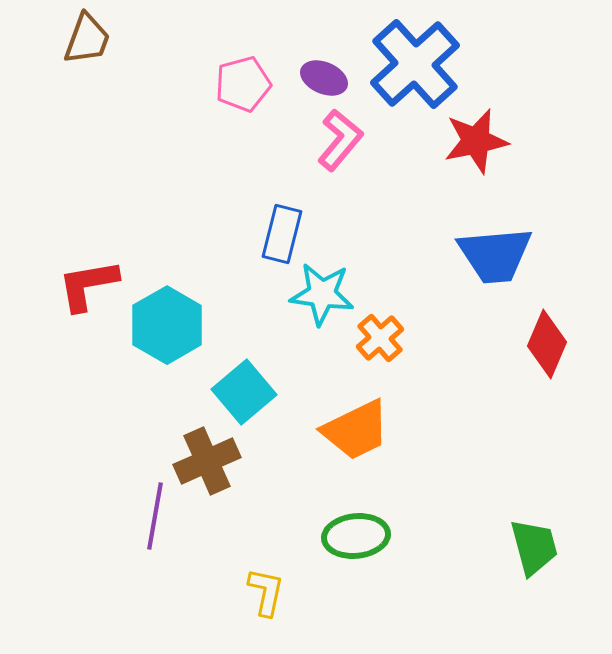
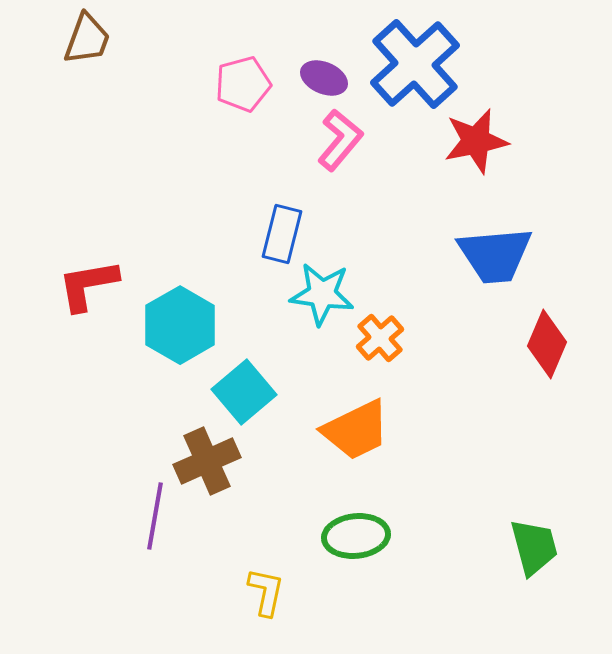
cyan hexagon: moved 13 px right
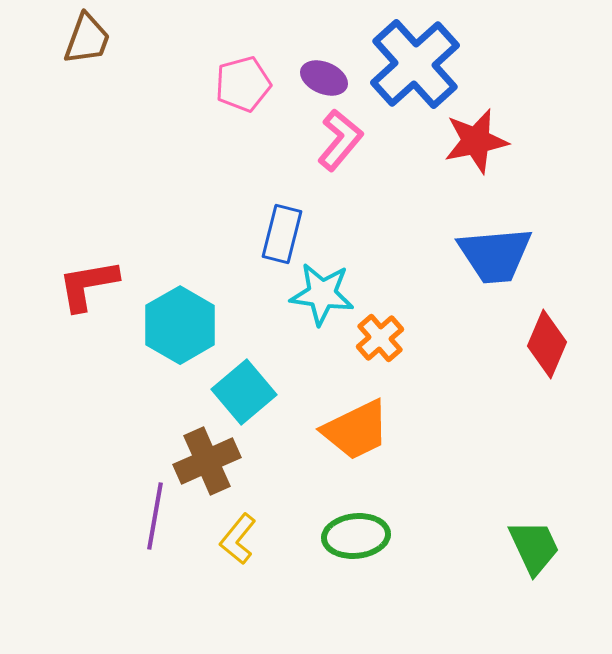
green trapezoid: rotated 10 degrees counterclockwise
yellow L-shape: moved 28 px left, 53 px up; rotated 153 degrees counterclockwise
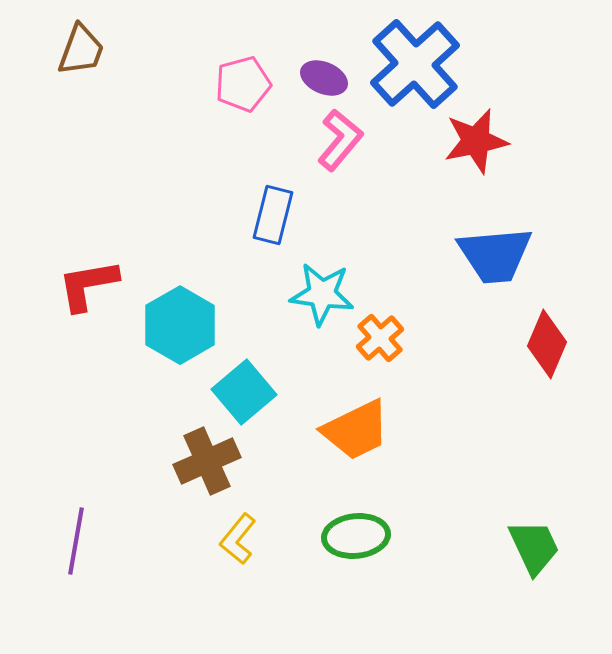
brown trapezoid: moved 6 px left, 11 px down
blue rectangle: moved 9 px left, 19 px up
purple line: moved 79 px left, 25 px down
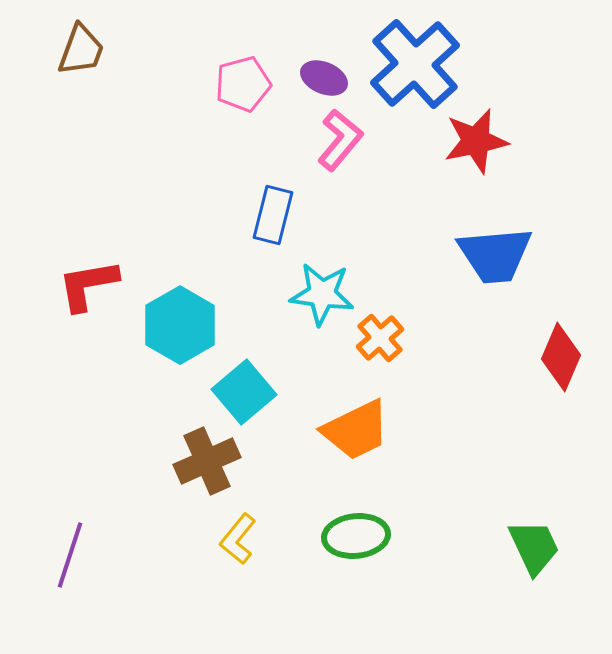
red diamond: moved 14 px right, 13 px down
purple line: moved 6 px left, 14 px down; rotated 8 degrees clockwise
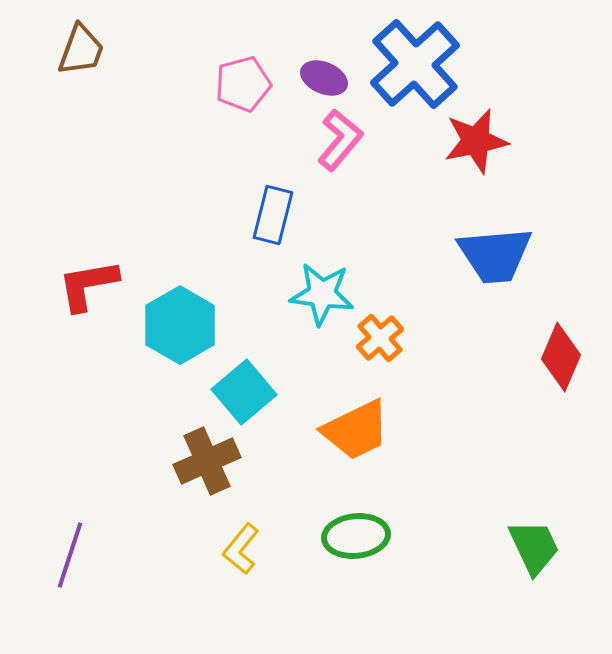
yellow L-shape: moved 3 px right, 10 px down
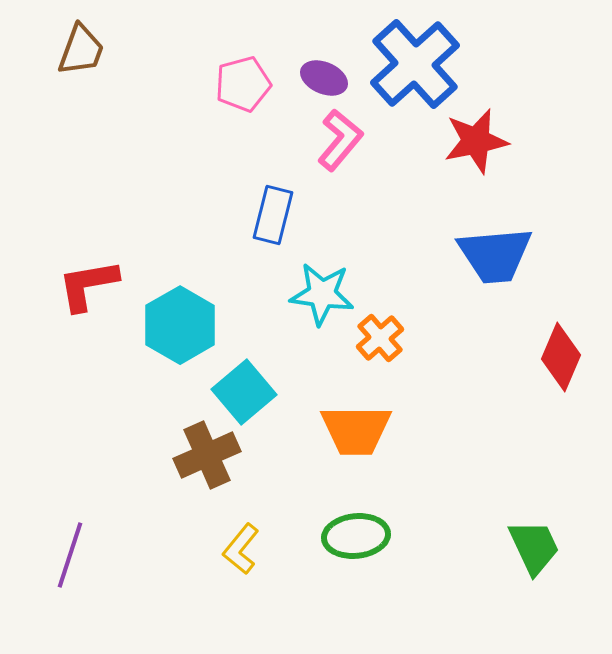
orange trapezoid: rotated 26 degrees clockwise
brown cross: moved 6 px up
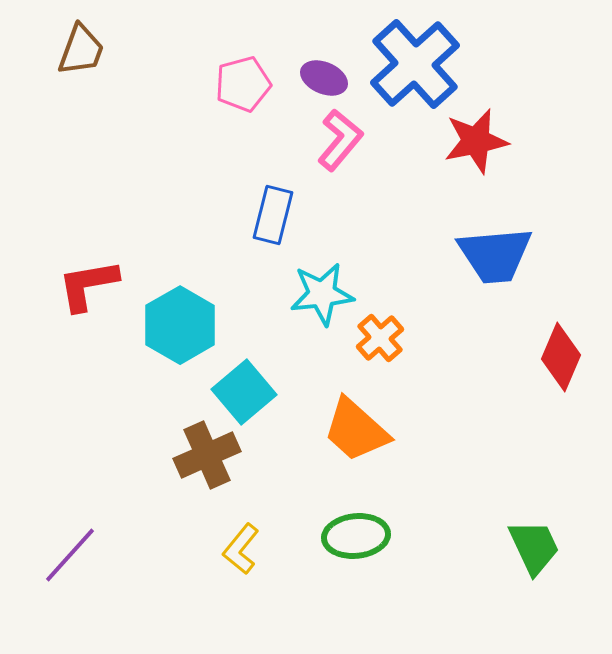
cyan star: rotated 14 degrees counterclockwise
orange trapezoid: rotated 42 degrees clockwise
purple line: rotated 24 degrees clockwise
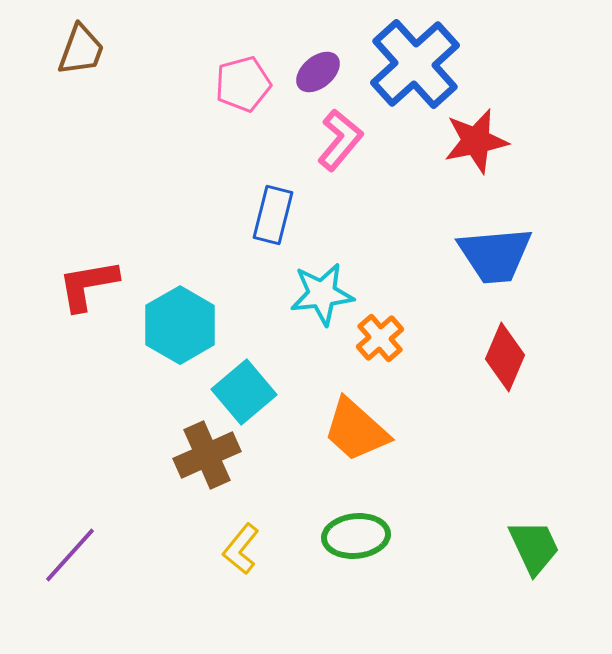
purple ellipse: moved 6 px left, 6 px up; rotated 63 degrees counterclockwise
red diamond: moved 56 px left
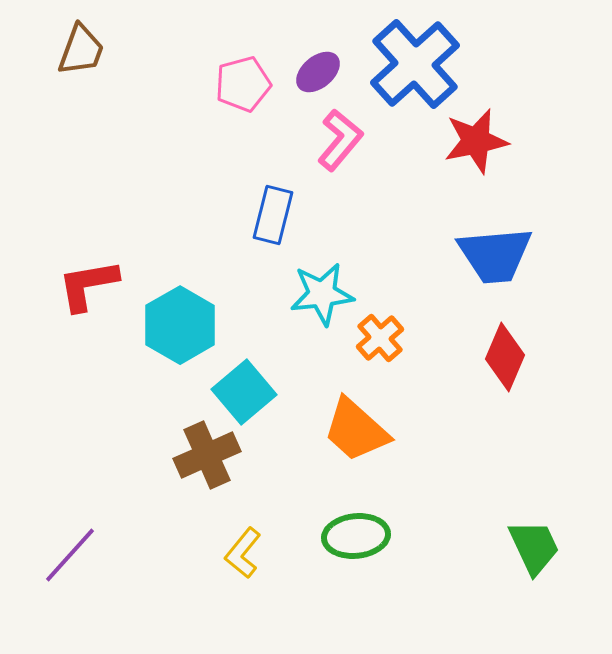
yellow L-shape: moved 2 px right, 4 px down
